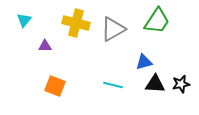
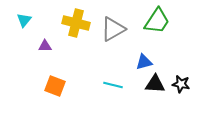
black star: rotated 24 degrees clockwise
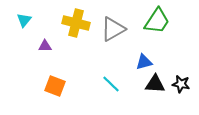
cyan line: moved 2 px left, 1 px up; rotated 30 degrees clockwise
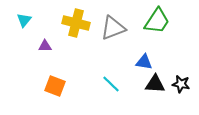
gray triangle: moved 1 px up; rotated 8 degrees clockwise
blue triangle: rotated 24 degrees clockwise
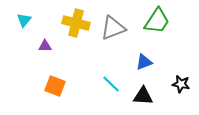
blue triangle: rotated 30 degrees counterclockwise
black triangle: moved 12 px left, 12 px down
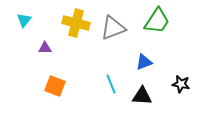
purple triangle: moved 2 px down
cyan line: rotated 24 degrees clockwise
black triangle: moved 1 px left
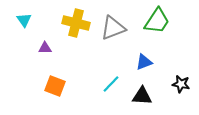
cyan triangle: rotated 14 degrees counterclockwise
cyan line: rotated 66 degrees clockwise
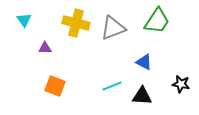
blue triangle: rotated 48 degrees clockwise
cyan line: moved 1 px right, 2 px down; rotated 24 degrees clockwise
